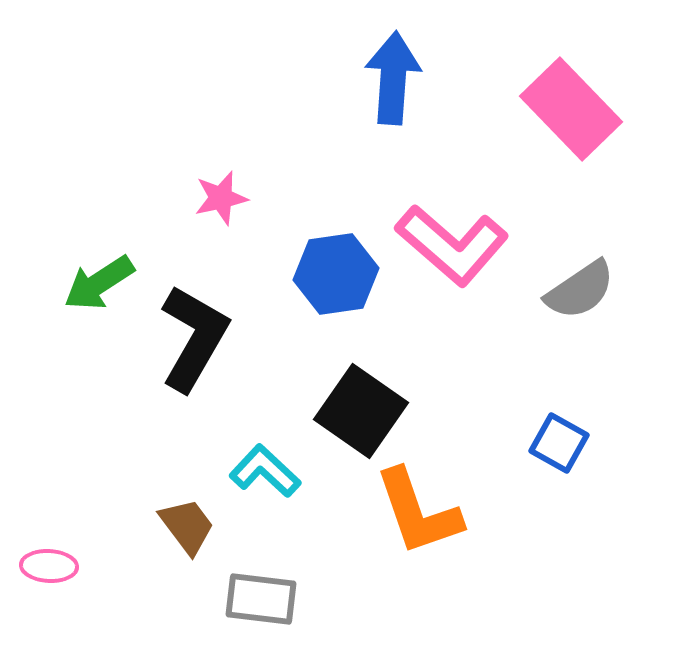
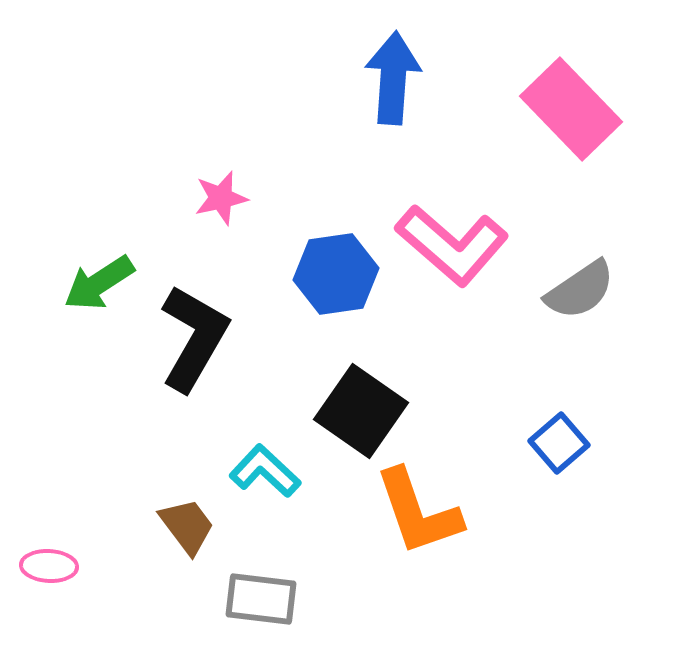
blue square: rotated 20 degrees clockwise
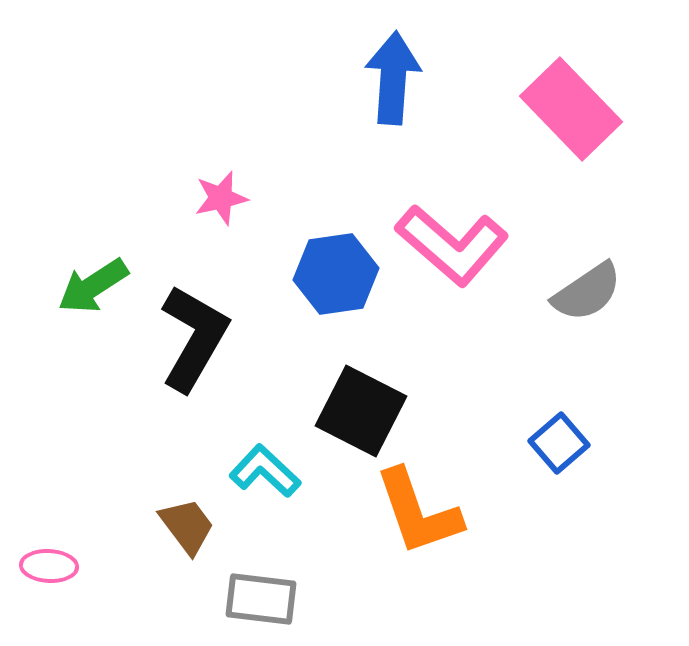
green arrow: moved 6 px left, 3 px down
gray semicircle: moved 7 px right, 2 px down
black square: rotated 8 degrees counterclockwise
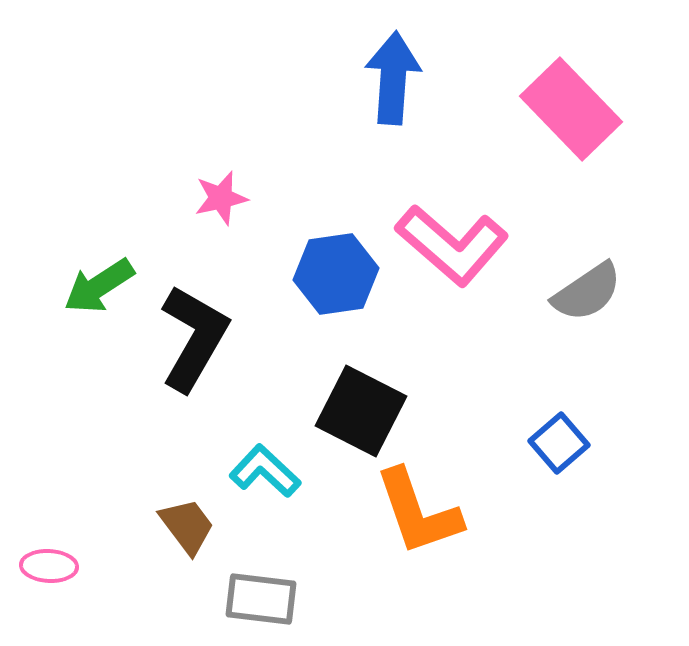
green arrow: moved 6 px right
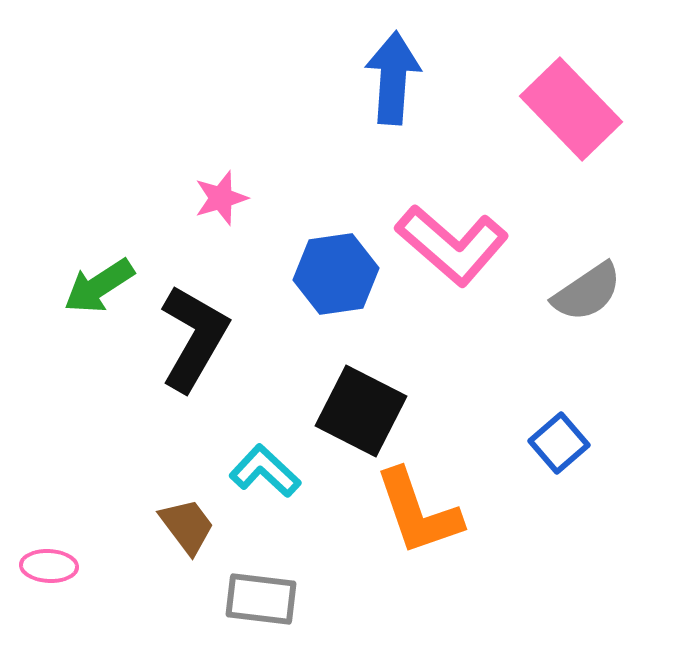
pink star: rotated 4 degrees counterclockwise
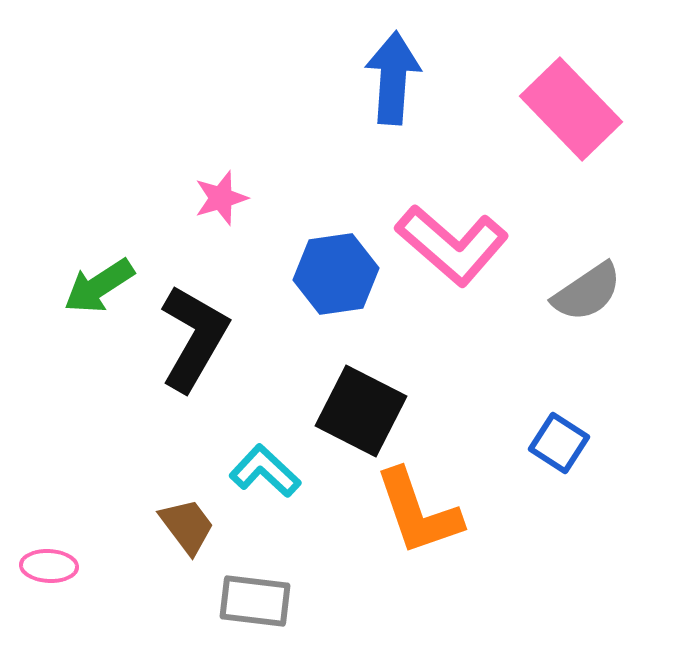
blue square: rotated 16 degrees counterclockwise
gray rectangle: moved 6 px left, 2 px down
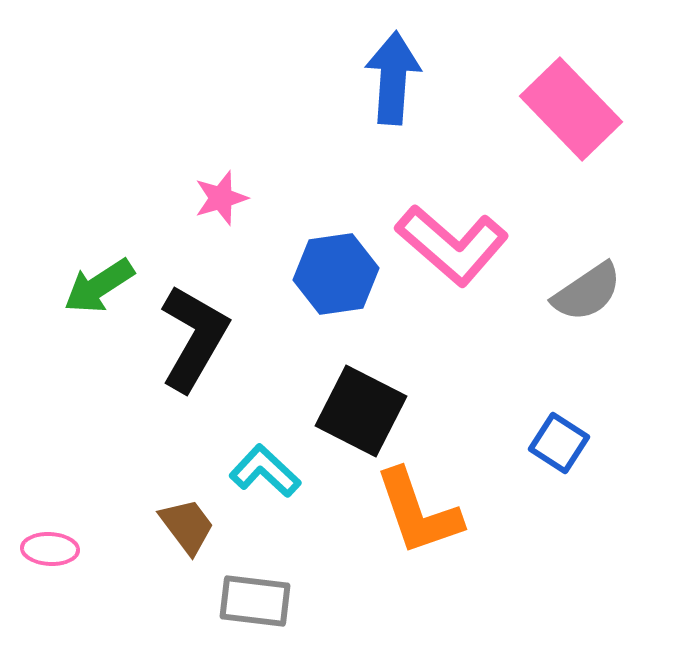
pink ellipse: moved 1 px right, 17 px up
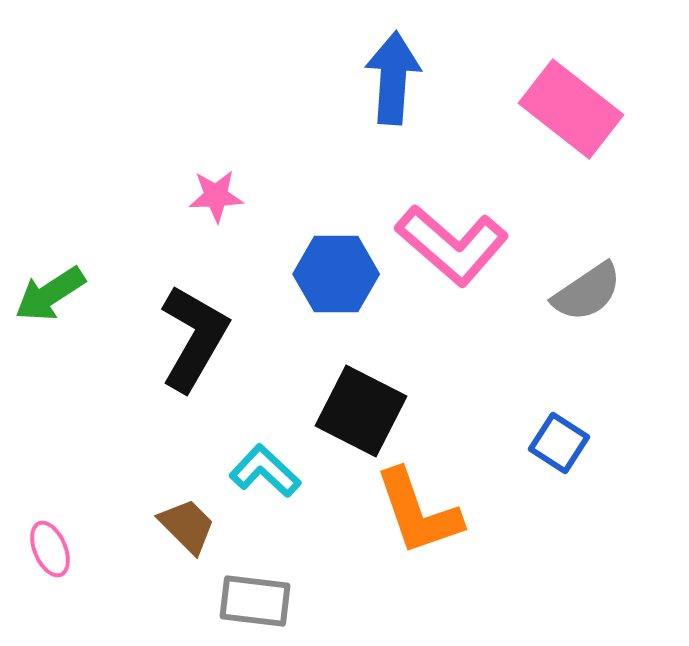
pink rectangle: rotated 8 degrees counterclockwise
pink star: moved 5 px left, 2 px up; rotated 14 degrees clockwise
blue hexagon: rotated 8 degrees clockwise
green arrow: moved 49 px left, 8 px down
brown trapezoid: rotated 8 degrees counterclockwise
pink ellipse: rotated 64 degrees clockwise
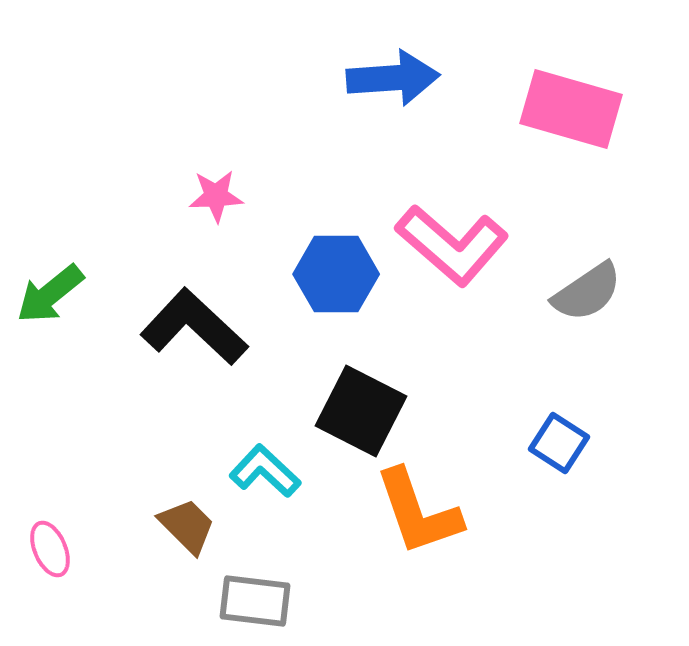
blue arrow: rotated 82 degrees clockwise
pink rectangle: rotated 22 degrees counterclockwise
green arrow: rotated 6 degrees counterclockwise
black L-shape: moved 11 px up; rotated 77 degrees counterclockwise
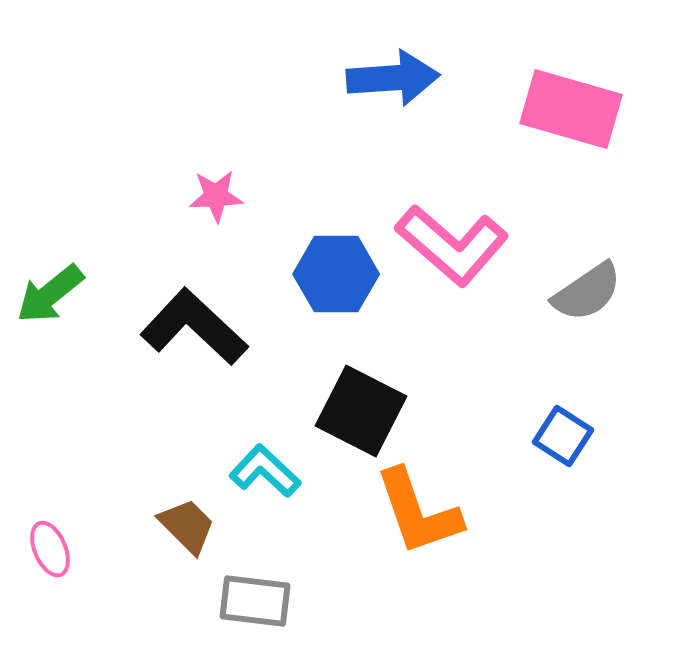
blue square: moved 4 px right, 7 px up
